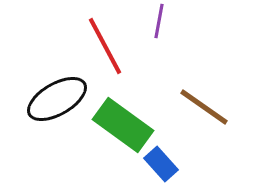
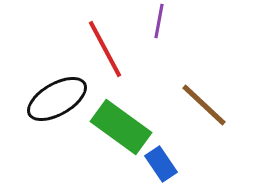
red line: moved 3 px down
brown line: moved 2 px up; rotated 8 degrees clockwise
green rectangle: moved 2 px left, 2 px down
blue rectangle: rotated 8 degrees clockwise
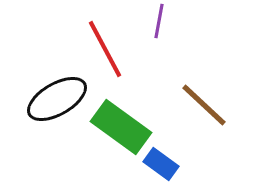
blue rectangle: rotated 20 degrees counterclockwise
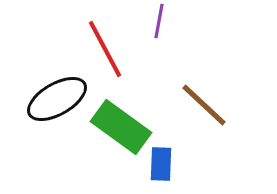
blue rectangle: rotated 56 degrees clockwise
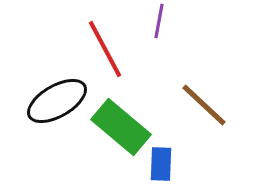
black ellipse: moved 2 px down
green rectangle: rotated 4 degrees clockwise
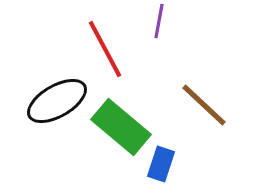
blue rectangle: rotated 16 degrees clockwise
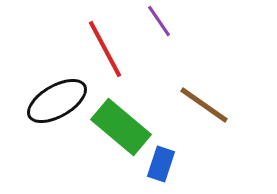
purple line: rotated 44 degrees counterclockwise
brown line: rotated 8 degrees counterclockwise
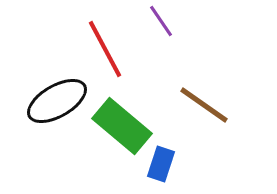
purple line: moved 2 px right
green rectangle: moved 1 px right, 1 px up
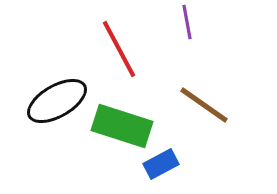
purple line: moved 26 px right, 1 px down; rotated 24 degrees clockwise
red line: moved 14 px right
green rectangle: rotated 22 degrees counterclockwise
blue rectangle: rotated 44 degrees clockwise
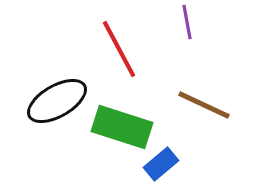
brown line: rotated 10 degrees counterclockwise
green rectangle: moved 1 px down
blue rectangle: rotated 12 degrees counterclockwise
